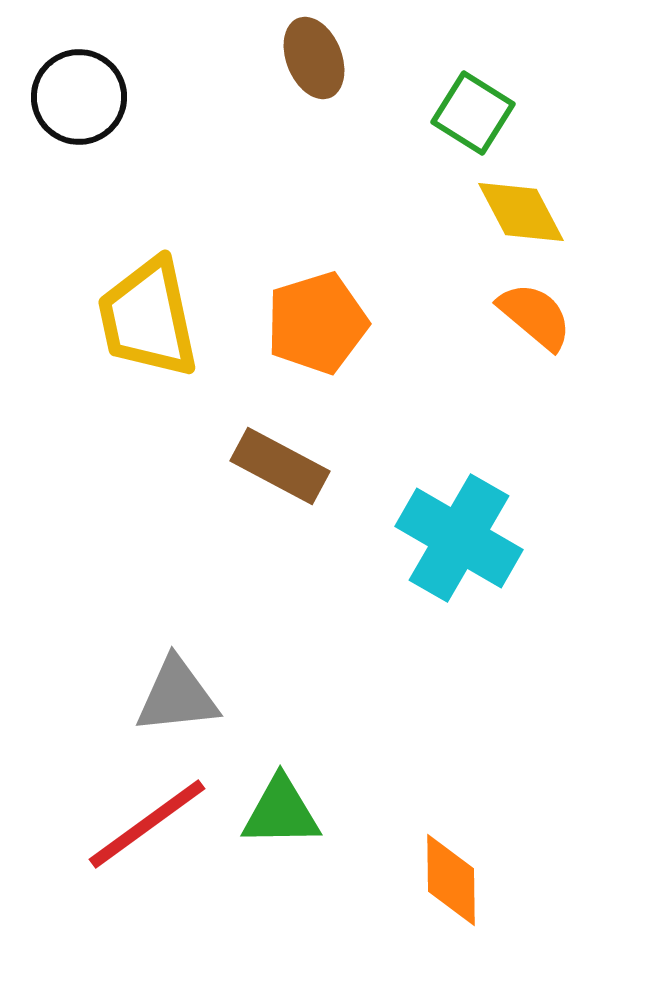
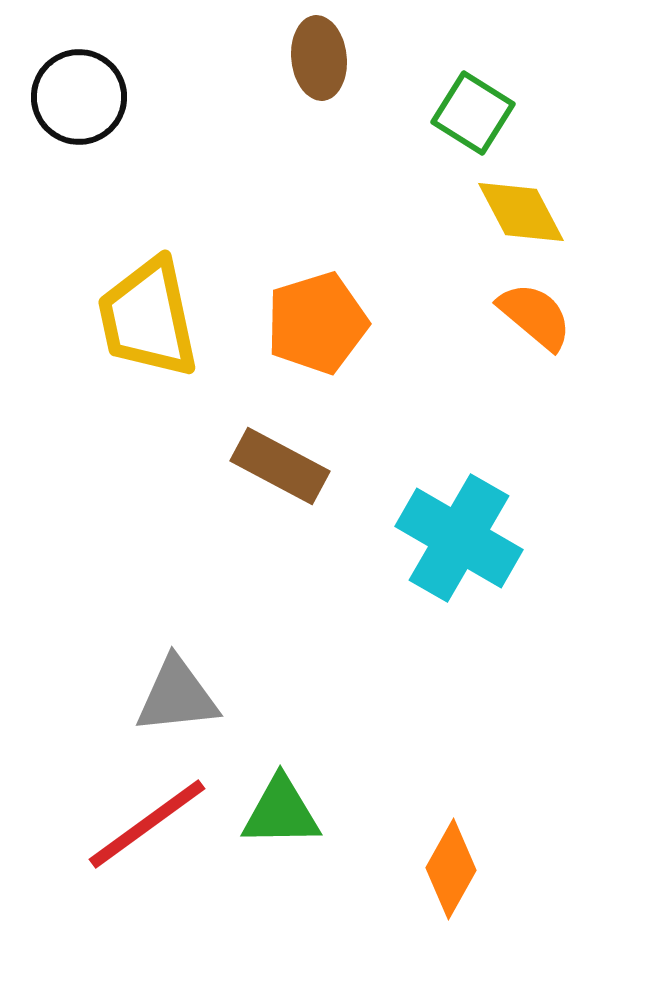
brown ellipse: moved 5 px right; rotated 16 degrees clockwise
orange diamond: moved 11 px up; rotated 30 degrees clockwise
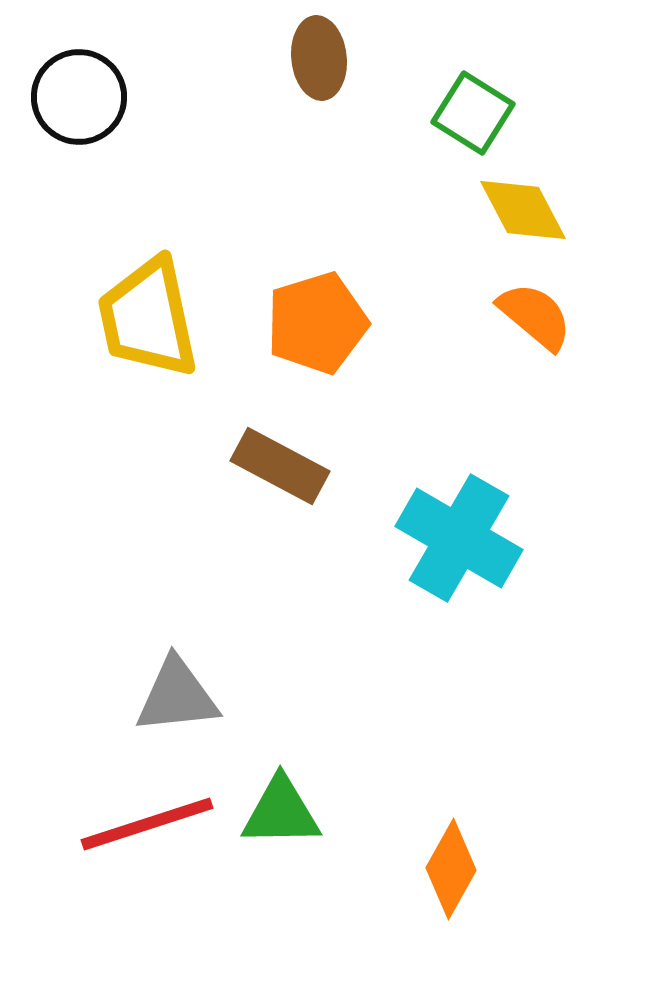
yellow diamond: moved 2 px right, 2 px up
red line: rotated 18 degrees clockwise
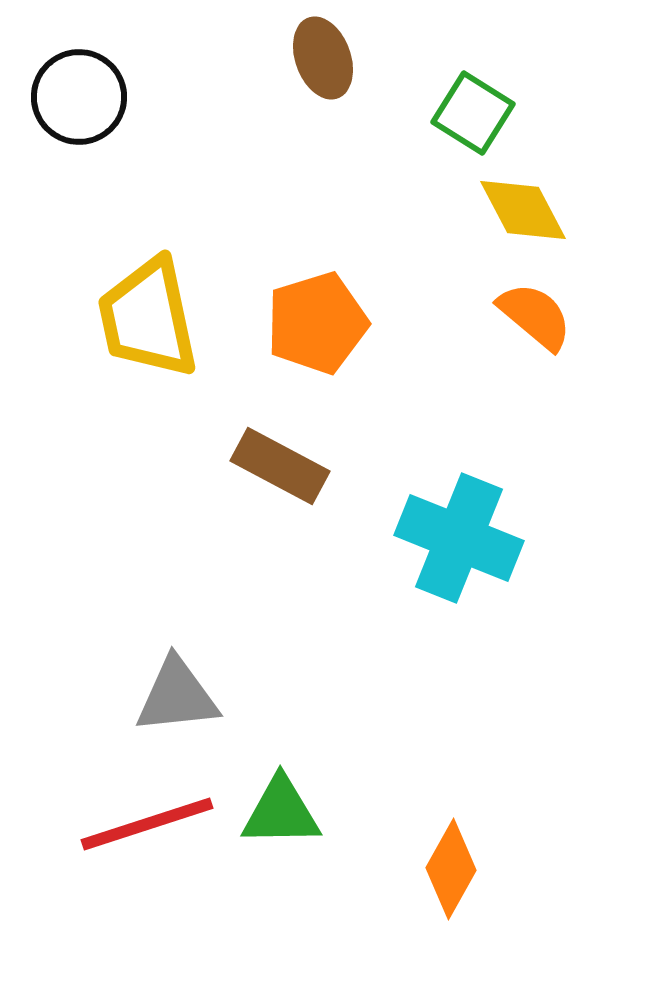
brown ellipse: moved 4 px right; rotated 14 degrees counterclockwise
cyan cross: rotated 8 degrees counterclockwise
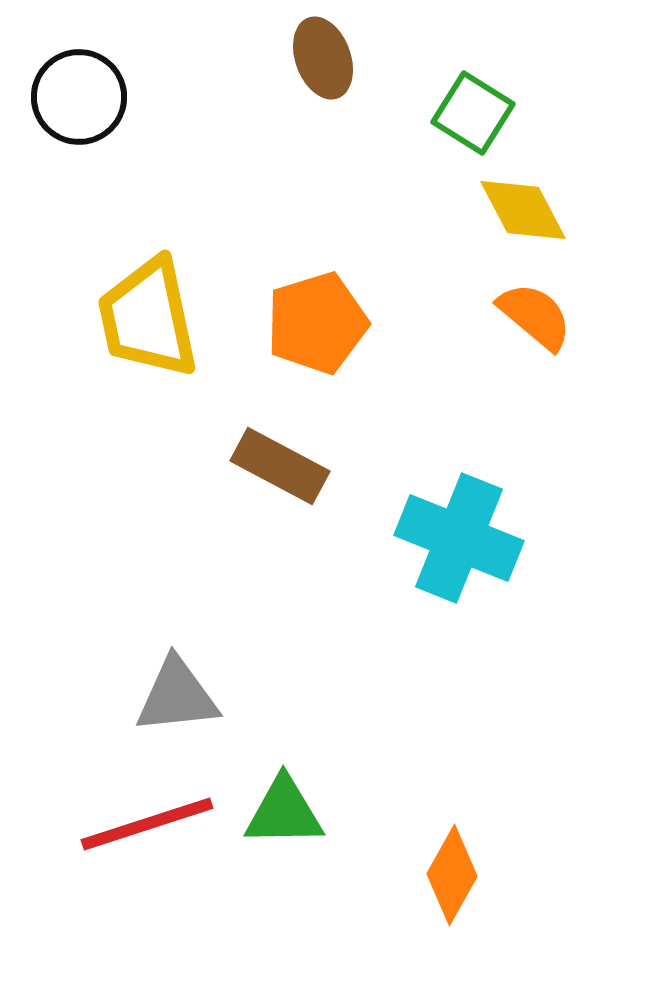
green triangle: moved 3 px right
orange diamond: moved 1 px right, 6 px down
